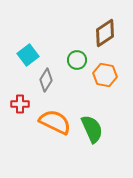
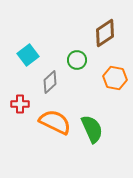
orange hexagon: moved 10 px right, 3 px down
gray diamond: moved 4 px right, 2 px down; rotated 15 degrees clockwise
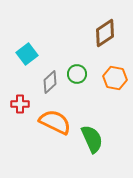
cyan square: moved 1 px left, 1 px up
green circle: moved 14 px down
green semicircle: moved 10 px down
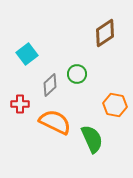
orange hexagon: moved 27 px down
gray diamond: moved 3 px down
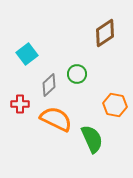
gray diamond: moved 1 px left
orange semicircle: moved 1 px right, 3 px up
